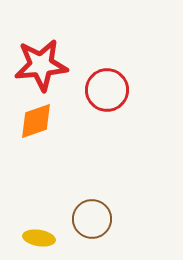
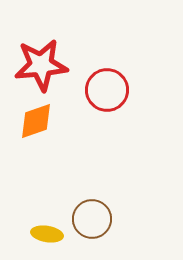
yellow ellipse: moved 8 px right, 4 px up
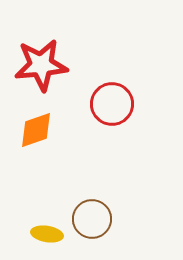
red circle: moved 5 px right, 14 px down
orange diamond: moved 9 px down
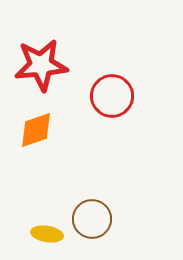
red circle: moved 8 px up
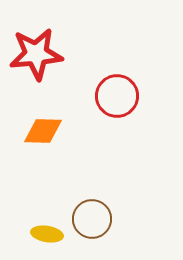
red star: moved 5 px left, 11 px up
red circle: moved 5 px right
orange diamond: moved 7 px right, 1 px down; rotated 21 degrees clockwise
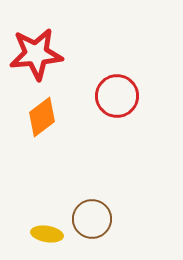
orange diamond: moved 1 px left, 14 px up; rotated 39 degrees counterclockwise
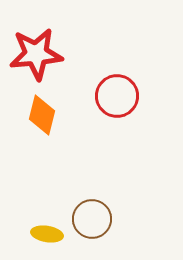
orange diamond: moved 2 px up; rotated 39 degrees counterclockwise
